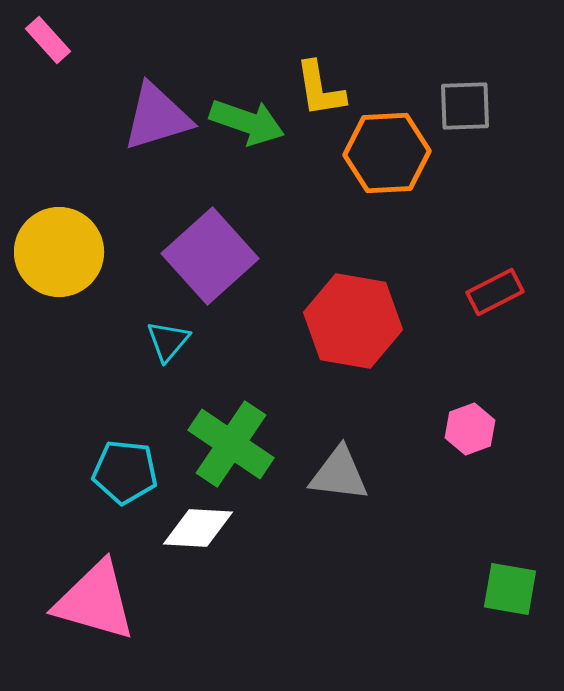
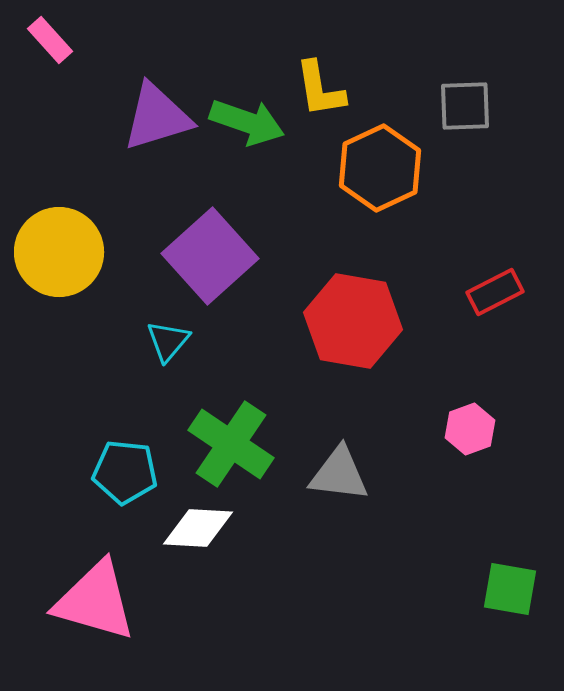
pink rectangle: moved 2 px right
orange hexagon: moved 7 px left, 15 px down; rotated 22 degrees counterclockwise
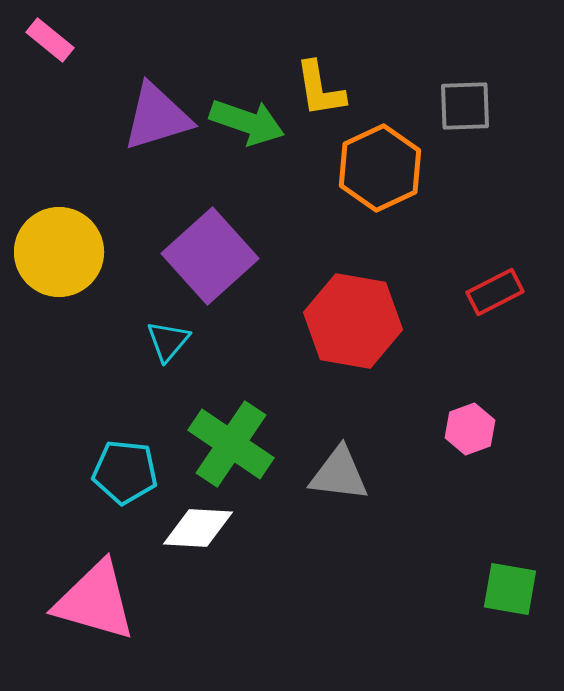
pink rectangle: rotated 9 degrees counterclockwise
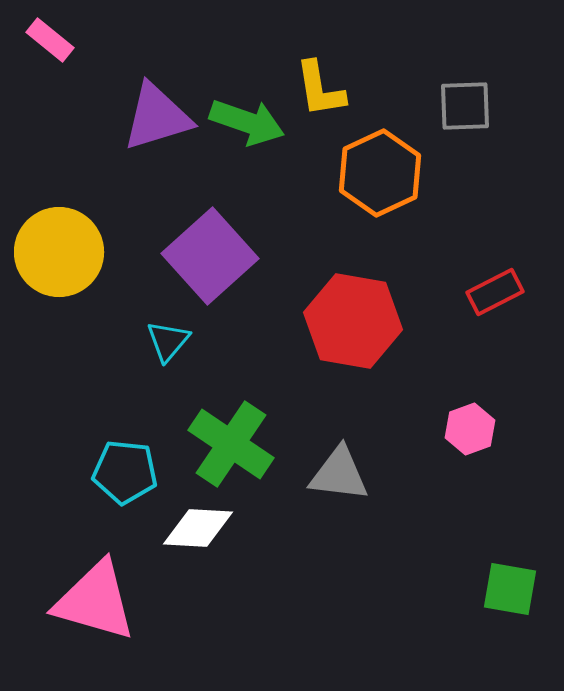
orange hexagon: moved 5 px down
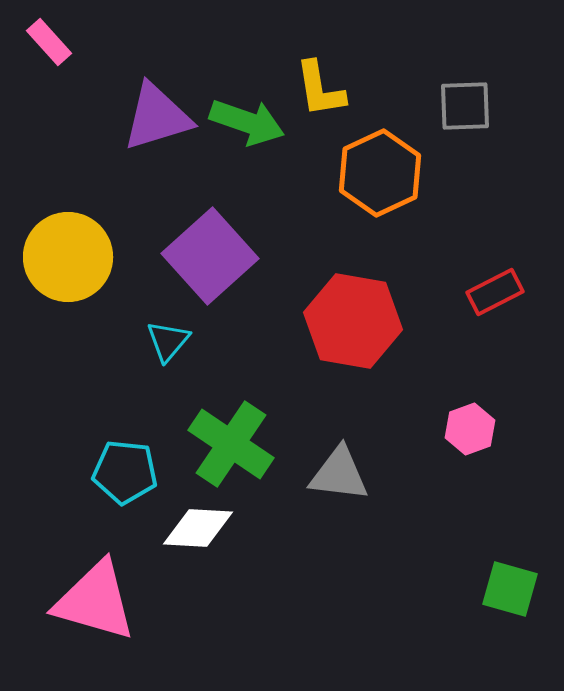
pink rectangle: moved 1 px left, 2 px down; rotated 9 degrees clockwise
yellow circle: moved 9 px right, 5 px down
green square: rotated 6 degrees clockwise
